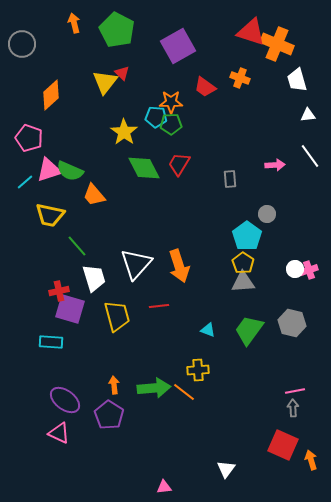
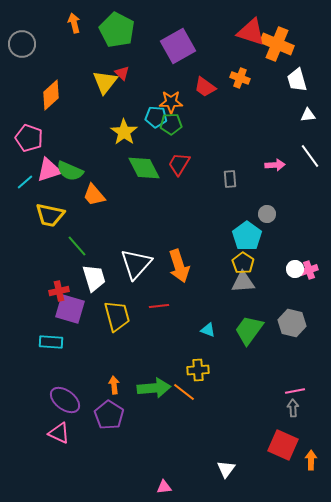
orange arrow at (311, 460): rotated 18 degrees clockwise
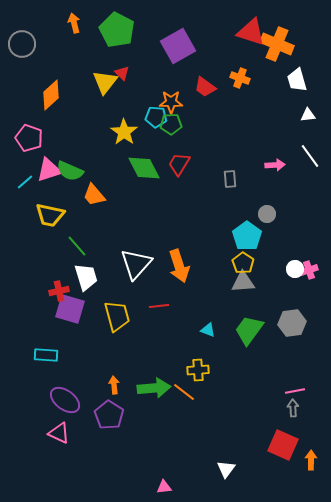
white trapezoid at (94, 278): moved 8 px left, 1 px up
gray hexagon at (292, 323): rotated 20 degrees counterclockwise
cyan rectangle at (51, 342): moved 5 px left, 13 px down
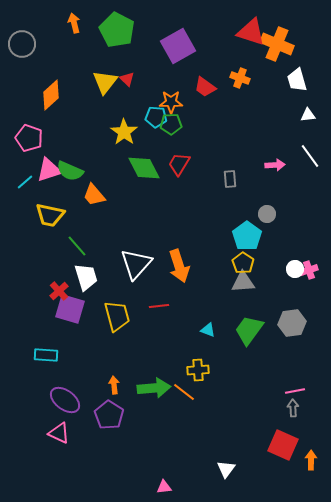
red triangle at (122, 73): moved 5 px right, 6 px down
red cross at (59, 291): rotated 30 degrees counterclockwise
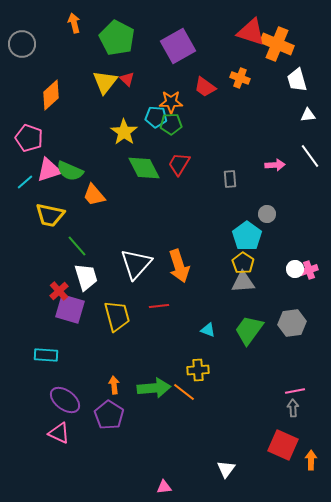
green pentagon at (117, 30): moved 8 px down
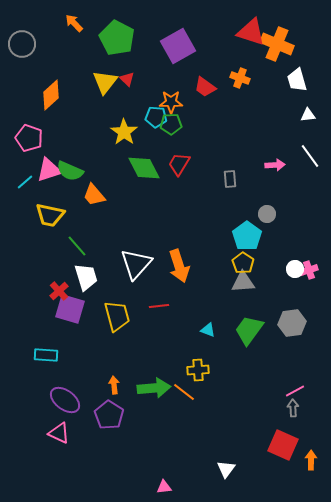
orange arrow at (74, 23): rotated 30 degrees counterclockwise
pink line at (295, 391): rotated 18 degrees counterclockwise
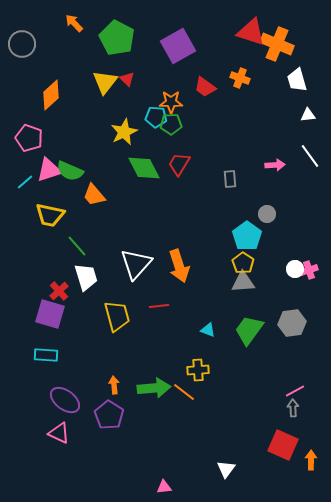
yellow star at (124, 132): rotated 12 degrees clockwise
purple square at (70, 309): moved 20 px left, 5 px down
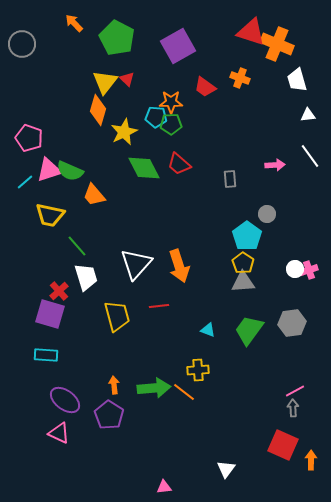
orange diamond at (51, 95): moved 47 px right, 15 px down; rotated 32 degrees counterclockwise
red trapezoid at (179, 164): rotated 80 degrees counterclockwise
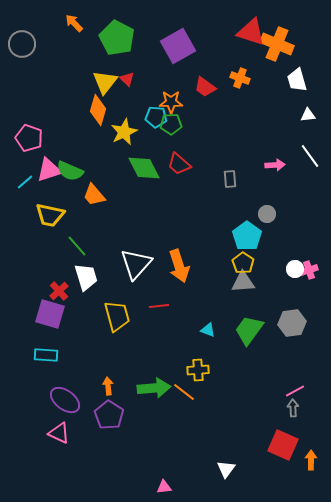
orange arrow at (114, 385): moved 6 px left, 1 px down
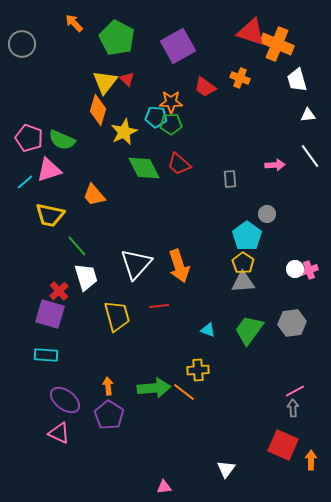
green semicircle at (70, 171): moved 8 px left, 31 px up
